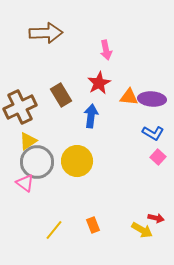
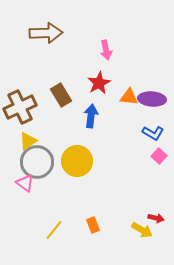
pink square: moved 1 px right, 1 px up
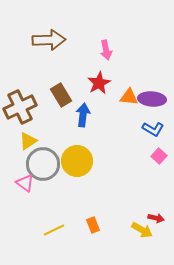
brown arrow: moved 3 px right, 7 px down
blue arrow: moved 8 px left, 1 px up
blue L-shape: moved 4 px up
gray circle: moved 6 px right, 2 px down
yellow line: rotated 25 degrees clockwise
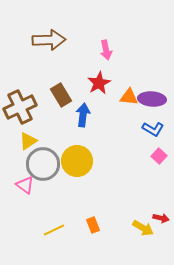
pink triangle: moved 2 px down
red arrow: moved 5 px right
yellow arrow: moved 1 px right, 2 px up
